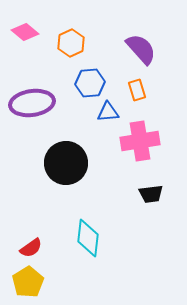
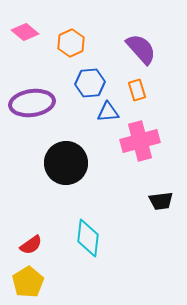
pink cross: rotated 6 degrees counterclockwise
black trapezoid: moved 10 px right, 7 px down
red semicircle: moved 3 px up
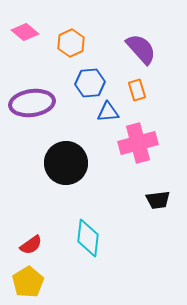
pink cross: moved 2 px left, 2 px down
black trapezoid: moved 3 px left, 1 px up
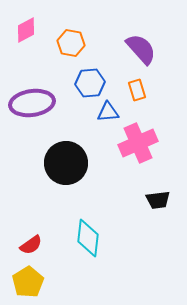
pink diamond: moved 1 px right, 2 px up; rotated 68 degrees counterclockwise
orange hexagon: rotated 24 degrees counterclockwise
pink cross: rotated 9 degrees counterclockwise
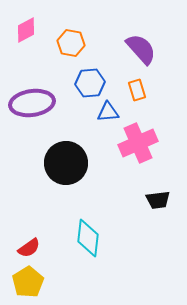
red semicircle: moved 2 px left, 3 px down
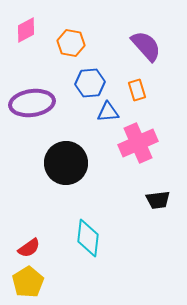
purple semicircle: moved 5 px right, 3 px up
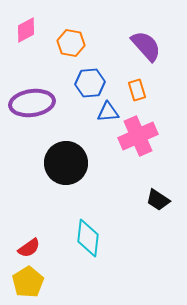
pink cross: moved 7 px up
black trapezoid: rotated 40 degrees clockwise
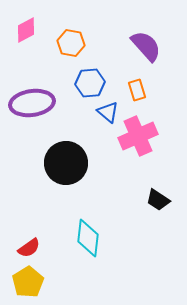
blue triangle: rotated 45 degrees clockwise
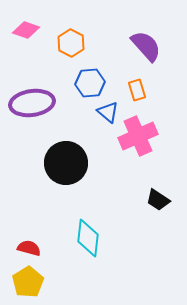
pink diamond: rotated 48 degrees clockwise
orange hexagon: rotated 16 degrees clockwise
red semicircle: rotated 130 degrees counterclockwise
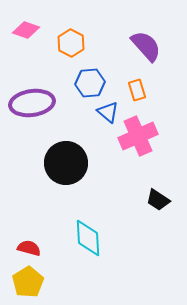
cyan diamond: rotated 9 degrees counterclockwise
